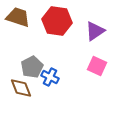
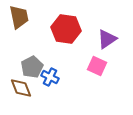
brown trapezoid: moved 1 px right; rotated 60 degrees clockwise
red hexagon: moved 9 px right, 8 px down
purple triangle: moved 12 px right, 8 px down
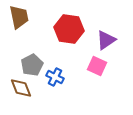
red hexagon: moved 3 px right
purple triangle: moved 1 px left, 1 px down
gray pentagon: moved 2 px up
blue cross: moved 5 px right
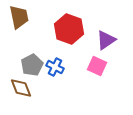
red hexagon: rotated 12 degrees clockwise
blue cross: moved 10 px up
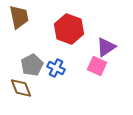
purple triangle: moved 7 px down
blue cross: moved 1 px right, 1 px down
